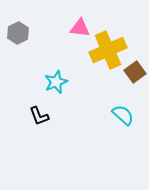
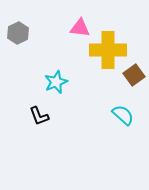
yellow cross: rotated 24 degrees clockwise
brown square: moved 1 px left, 3 px down
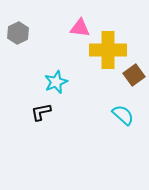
black L-shape: moved 2 px right, 4 px up; rotated 100 degrees clockwise
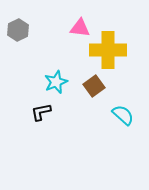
gray hexagon: moved 3 px up
brown square: moved 40 px left, 11 px down
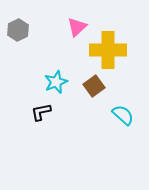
pink triangle: moved 3 px left, 1 px up; rotated 50 degrees counterclockwise
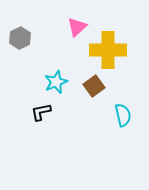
gray hexagon: moved 2 px right, 8 px down
cyan semicircle: rotated 35 degrees clockwise
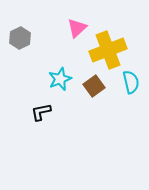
pink triangle: moved 1 px down
yellow cross: rotated 21 degrees counterclockwise
cyan star: moved 4 px right, 3 px up
cyan semicircle: moved 8 px right, 33 px up
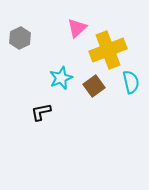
cyan star: moved 1 px right, 1 px up
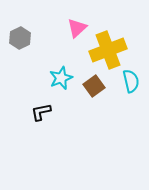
cyan semicircle: moved 1 px up
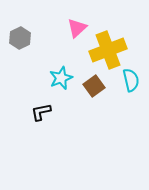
cyan semicircle: moved 1 px up
